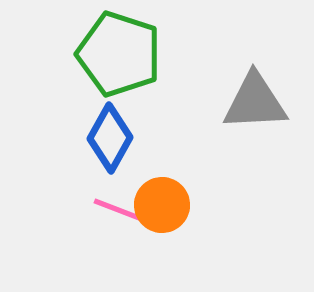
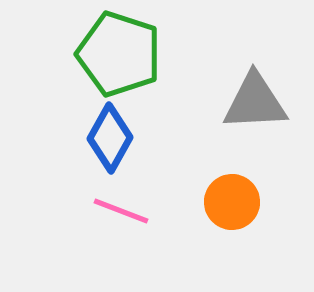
orange circle: moved 70 px right, 3 px up
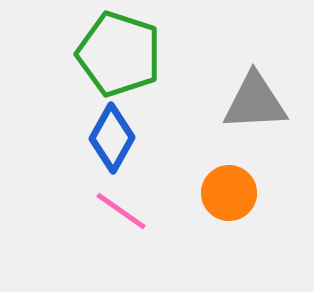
blue diamond: moved 2 px right
orange circle: moved 3 px left, 9 px up
pink line: rotated 14 degrees clockwise
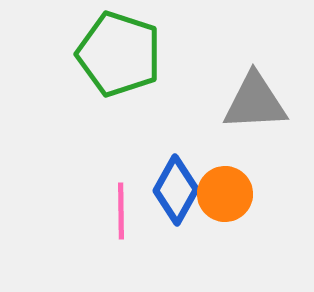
blue diamond: moved 64 px right, 52 px down
orange circle: moved 4 px left, 1 px down
pink line: rotated 54 degrees clockwise
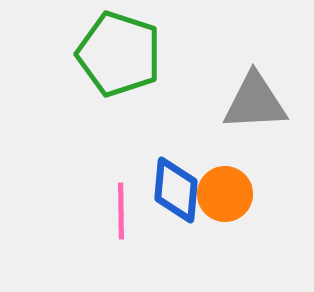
blue diamond: rotated 24 degrees counterclockwise
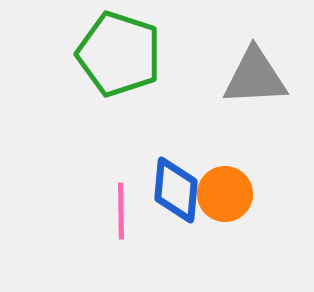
gray triangle: moved 25 px up
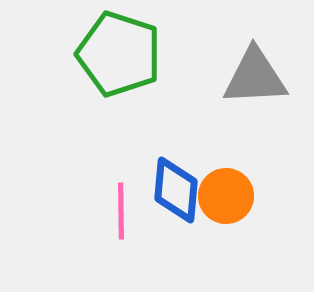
orange circle: moved 1 px right, 2 px down
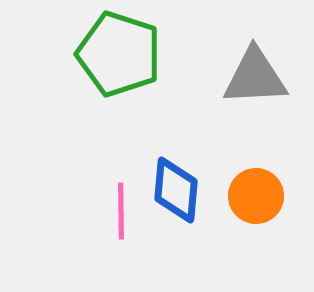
orange circle: moved 30 px right
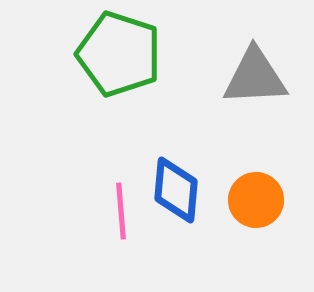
orange circle: moved 4 px down
pink line: rotated 4 degrees counterclockwise
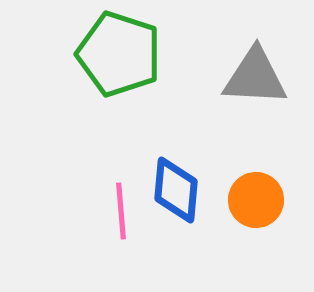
gray triangle: rotated 6 degrees clockwise
